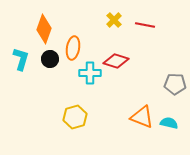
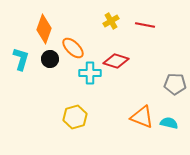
yellow cross: moved 3 px left, 1 px down; rotated 14 degrees clockwise
orange ellipse: rotated 55 degrees counterclockwise
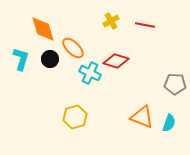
orange diamond: moved 1 px left; rotated 36 degrees counterclockwise
cyan cross: rotated 25 degrees clockwise
cyan semicircle: rotated 96 degrees clockwise
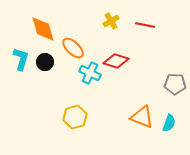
black circle: moved 5 px left, 3 px down
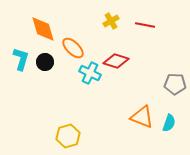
yellow hexagon: moved 7 px left, 19 px down
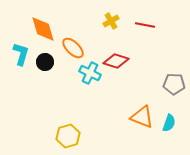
cyan L-shape: moved 5 px up
gray pentagon: moved 1 px left
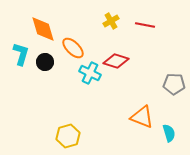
cyan semicircle: moved 10 px down; rotated 36 degrees counterclockwise
